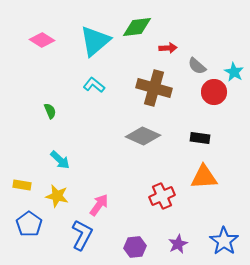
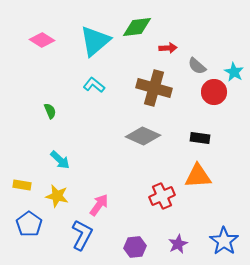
orange triangle: moved 6 px left, 1 px up
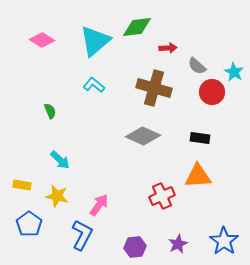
red circle: moved 2 px left
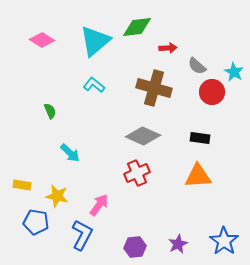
cyan arrow: moved 10 px right, 7 px up
red cross: moved 25 px left, 23 px up
blue pentagon: moved 7 px right, 2 px up; rotated 25 degrees counterclockwise
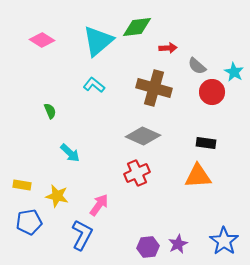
cyan triangle: moved 3 px right
black rectangle: moved 6 px right, 5 px down
blue pentagon: moved 7 px left; rotated 20 degrees counterclockwise
purple hexagon: moved 13 px right
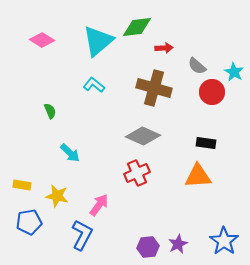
red arrow: moved 4 px left
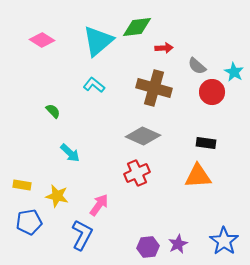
green semicircle: moved 3 px right; rotated 21 degrees counterclockwise
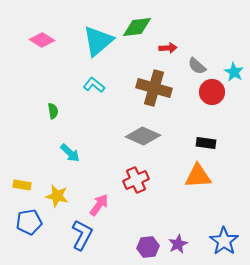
red arrow: moved 4 px right
green semicircle: rotated 35 degrees clockwise
red cross: moved 1 px left, 7 px down
